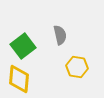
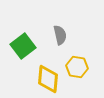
yellow diamond: moved 29 px right
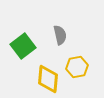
yellow hexagon: rotated 20 degrees counterclockwise
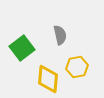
green square: moved 1 px left, 2 px down
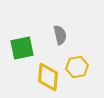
green square: rotated 25 degrees clockwise
yellow diamond: moved 2 px up
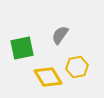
gray semicircle: rotated 132 degrees counterclockwise
yellow diamond: rotated 36 degrees counterclockwise
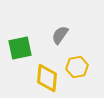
green square: moved 2 px left
yellow diamond: moved 1 px left, 1 px down; rotated 36 degrees clockwise
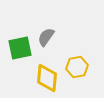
gray semicircle: moved 14 px left, 2 px down
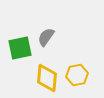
yellow hexagon: moved 8 px down
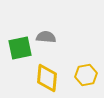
gray semicircle: rotated 60 degrees clockwise
yellow hexagon: moved 9 px right
